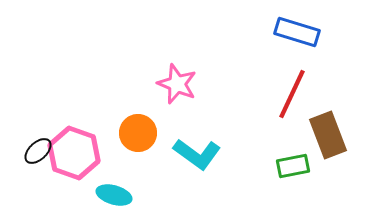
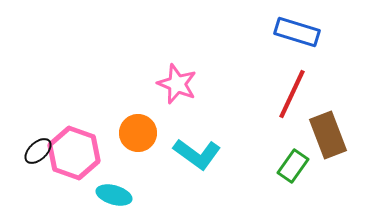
green rectangle: rotated 44 degrees counterclockwise
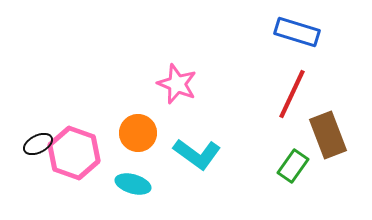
black ellipse: moved 7 px up; rotated 16 degrees clockwise
cyan ellipse: moved 19 px right, 11 px up
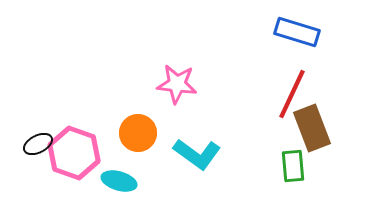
pink star: rotated 15 degrees counterclockwise
brown rectangle: moved 16 px left, 7 px up
green rectangle: rotated 40 degrees counterclockwise
cyan ellipse: moved 14 px left, 3 px up
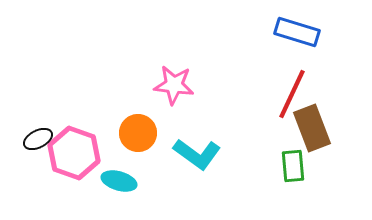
pink star: moved 3 px left, 1 px down
black ellipse: moved 5 px up
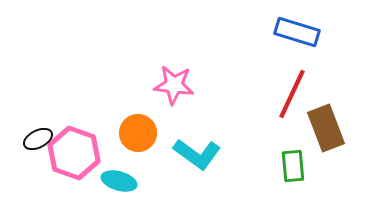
brown rectangle: moved 14 px right
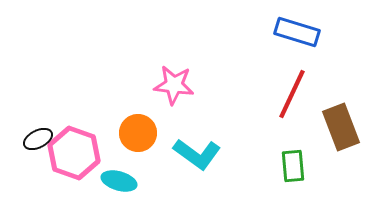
brown rectangle: moved 15 px right, 1 px up
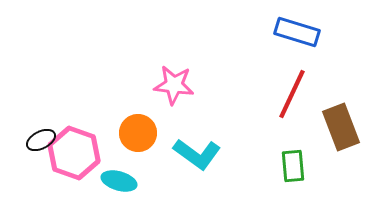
black ellipse: moved 3 px right, 1 px down
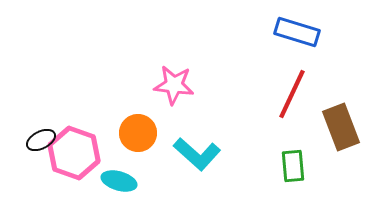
cyan L-shape: rotated 6 degrees clockwise
